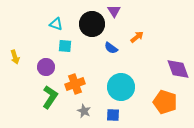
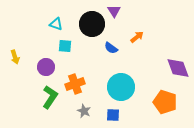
purple diamond: moved 1 px up
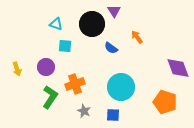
orange arrow: rotated 88 degrees counterclockwise
yellow arrow: moved 2 px right, 12 px down
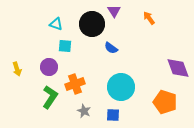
orange arrow: moved 12 px right, 19 px up
purple circle: moved 3 px right
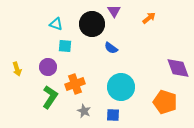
orange arrow: rotated 88 degrees clockwise
purple circle: moved 1 px left
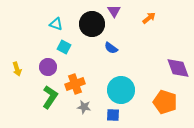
cyan square: moved 1 px left, 1 px down; rotated 24 degrees clockwise
cyan circle: moved 3 px down
gray star: moved 4 px up; rotated 16 degrees counterclockwise
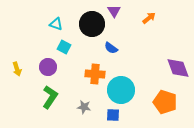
orange cross: moved 20 px right, 10 px up; rotated 24 degrees clockwise
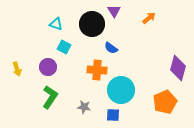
purple diamond: rotated 35 degrees clockwise
orange cross: moved 2 px right, 4 px up
orange pentagon: rotated 30 degrees clockwise
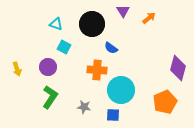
purple triangle: moved 9 px right
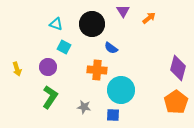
orange pentagon: moved 11 px right; rotated 10 degrees counterclockwise
